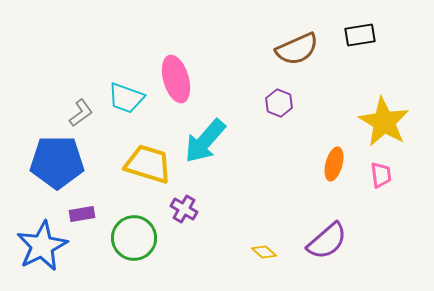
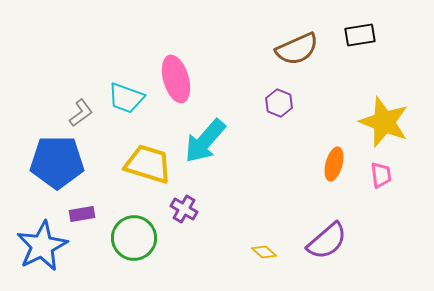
yellow star: rotated 9 degrees counterclockwise
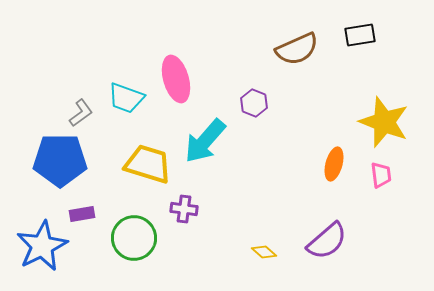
purple hexagon: moved 25 px left
blue pentagon: moved 3 px right, 2 px up
purple cross: rotated 24 degrees counterclockwise
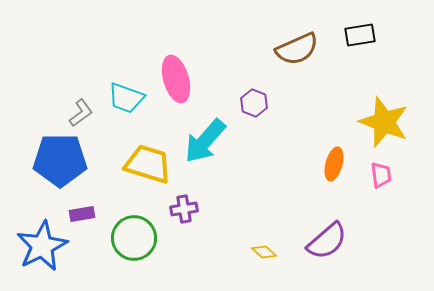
purple cross: rotated 16 degrees counterclockwise
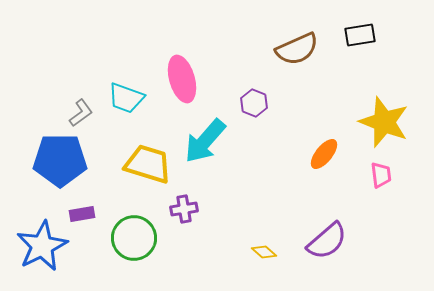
pink ellipse: moved 6 px right
orange ellipse: moved 10 px left, 10 px up; rotated 24 degrees clockwise
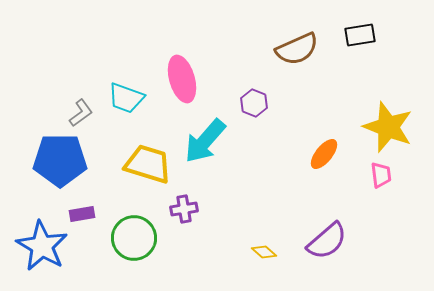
yellow star: moved 4 px right, 5 px down
blue star: rotated 15 degrees counterclockwise
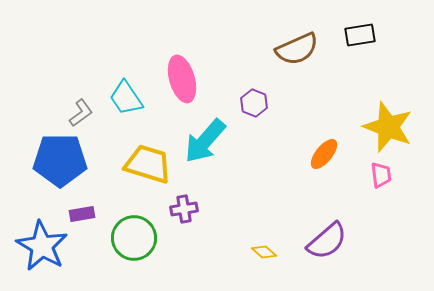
cyan trapezoid: rotated 36 degrees clockwise
